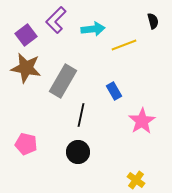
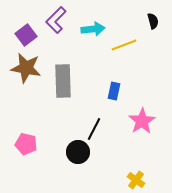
gray rectangle: rotated 32 degrees counterclockwise
blue rectangle: rotated 42 degrees clockwise
black line: moved 13 px right, 14 px down; rotated 15 degrees clockwise
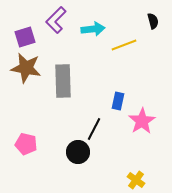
purple square: moved 1 px left, 2 px down; rotated 20 degrees clockwise
blue rectangle: moved 4 px right, 10 px down
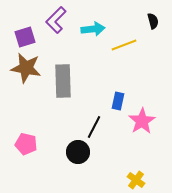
black line: moved 2 px up
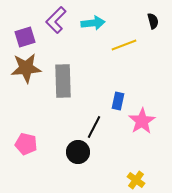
cyan arrow: moved 6 px up
brown star: rotated 16 degrees counterclockwise
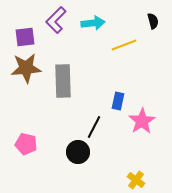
purple square: rotated 10 degrees clockwise
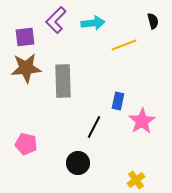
black circle: moved 11 px down
yellow cross: rotated 18 degrees clockwise
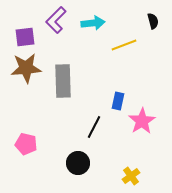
yellow cross: moved 5 px left, 4 px up
